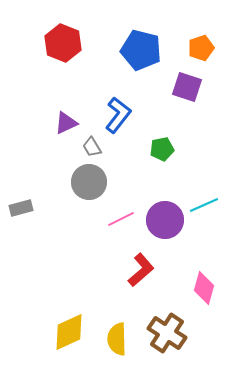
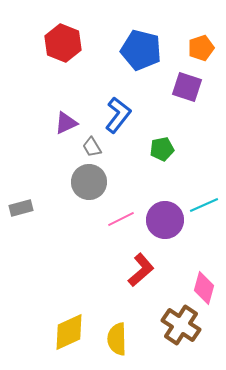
brown cross: moved 14 px right, 8 px up
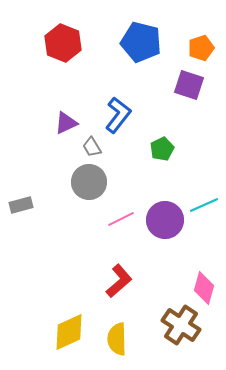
blue pentagon: moved 8 px up
purple square: moved 2 px right, 2 px up
green pentagon: rotated 15 degrees counterclockwise
gray rectangle: moved 3 px up
red L-shape: moved 22 px left, 11 px down
